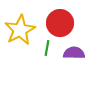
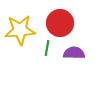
yellow star: rotated 24 degrees clockwise
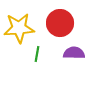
yellow star: moved 1 px left, 2 px up
green line: moved 10 px left, 6 px down
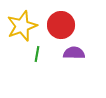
red circle: moved 1 px right, 2 px down
yellow star: moved 3 px right, 2 px up; rotated 16 degrees counterclockwise
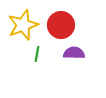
yellow star: moved 1 px right, 1 px up
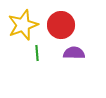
green line: moved 1 px up; rotated 14 degrees counterclockwise
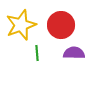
yellow star: moved 2 px left
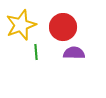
red circle: moved 2 px right, 2 px down
green line: moved 1 px left, 1 px up
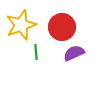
red circle: moved 1 px left
purple semicircle: rotated 25 degrees counterclockwise
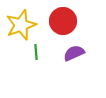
red circle: moved 1 px right, 6 px up
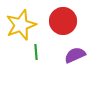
purple semicircle: moved 1 px right, 2 px down
